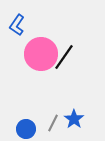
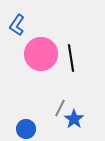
black line: moved 7 px right, 1 px down; rotated 44 degrees counterclockwise
gray line: moved 7 px right, 15 px up
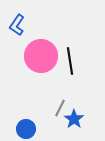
pink circle: moved 2 px down
black line: moved 1 px left, 3 px down
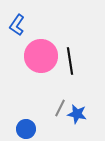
blue star: moved 3 px right, 5 px up; rotated 24 degrees counterclockwise
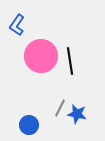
blue circle: moved 3 px right, 4 px up
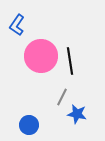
gray line: moved 2 px right, 11 px up
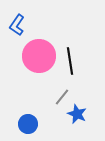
pink circle: moved 2 px left
gray line: rotated 12 degrees clockwise
blue star: rotated 12 degrees clockwise
blue circle: moved 1 px left, 1 px up
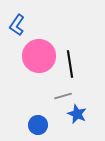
black line: moved 3 px down
gray line: moved 1 px right, 1 px up; rotated 36 degrees clockwise
blue circle: moved 10 px right, 1 px down
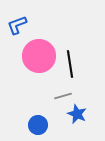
blue L-shape: rotated 35 degrees clockwise
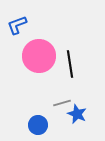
gray line: moved 1 px left, 7 px down
